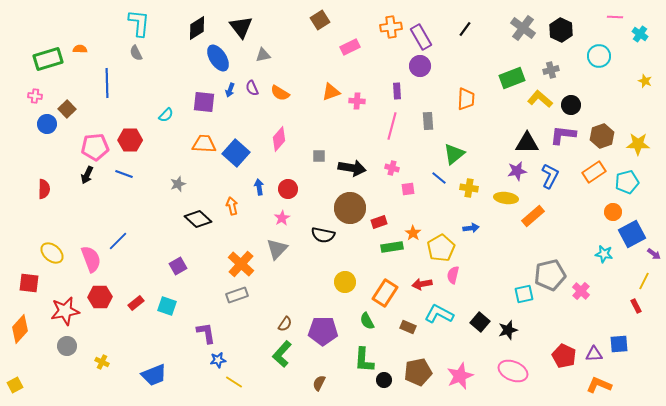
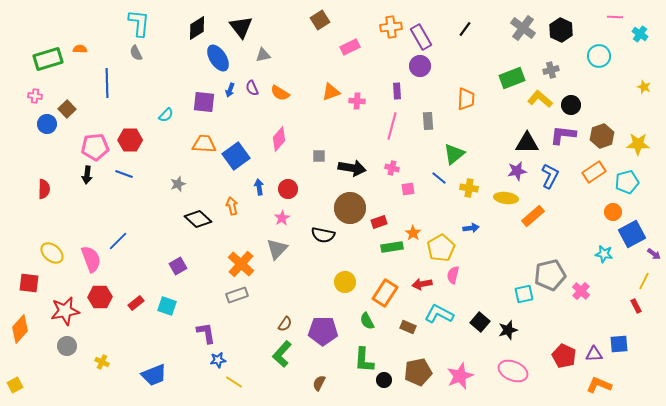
yellow star at (645, 81): moved 1 px left, 6 px down
blue square at (236, 153): moved 3 px down; rotated 12 degrees clockwise
black arrow at (87, 175): rotated 18 degrees counterclockwise
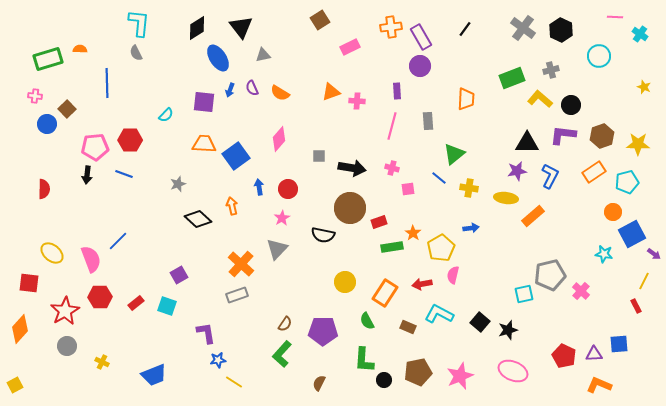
purple square at (178, 266): moved 1 px right, 9 px down
red star at (65, 311): rotated 20 degrees counterclockwise
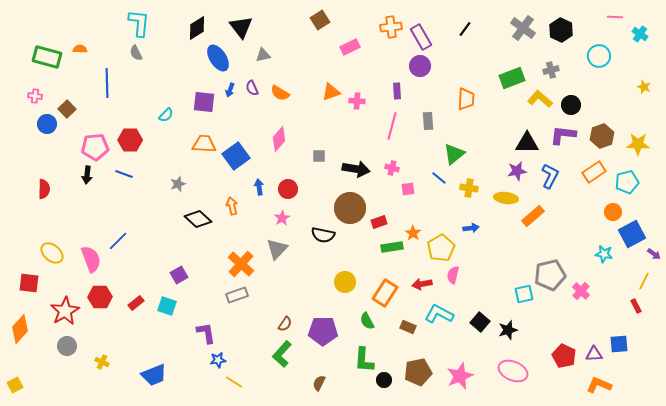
green rectangle at (48, 59): moved 1 px left, 2 px up; rotated 32 degrees clockwise
black arrow at (352, 168): moved 4 px right, 1 px down
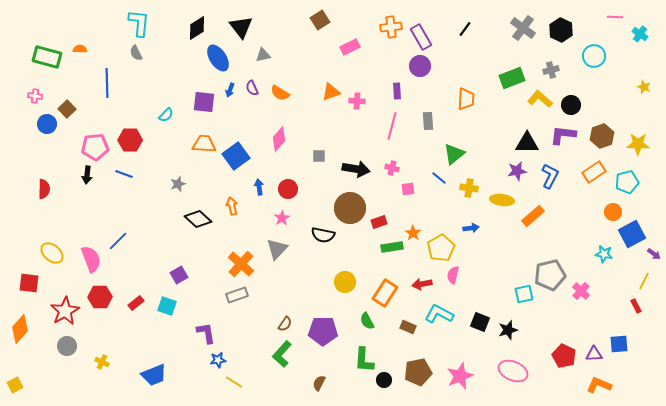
cyan circle at (599, 56): moved 5 px left
yellow ellipse at (506, 198): moved 4 px left, 2 px down
black square at (480, 322): rotated 18 degrees counterclockwise
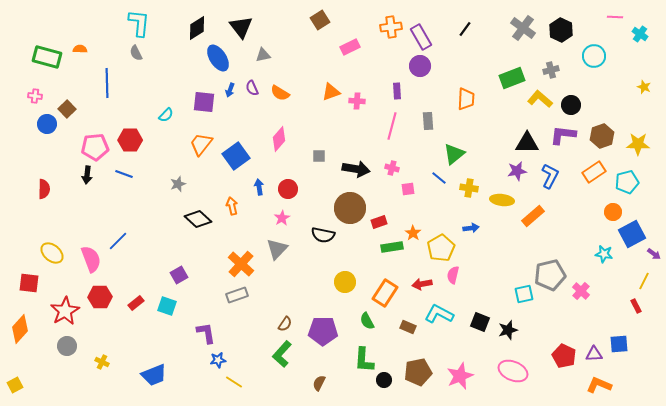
orange trapezoid at (204, 144): moved 3 px left; rotated 55 degrees counterclockwise
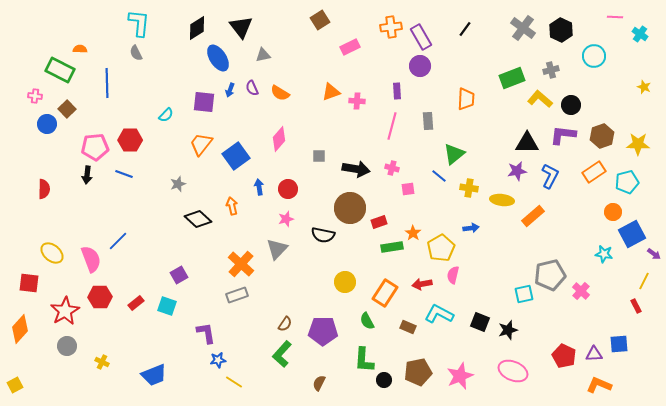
green rectangle at (47, 57): moved 13 px right, 13 px down; rotated 12 degrees clockwise
blue line at (439, 178): moved 2 px up
pink star at (282, 218): moved 4 px right, 1 px down; rotated 14 degrees clockwise
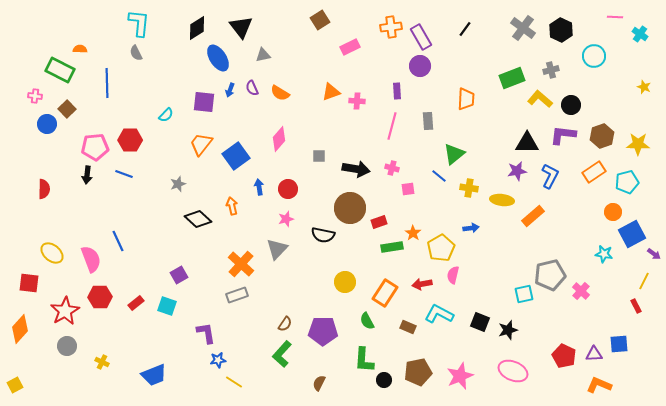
blue line at (118, 241): rotated 70 degrees counterclockwise
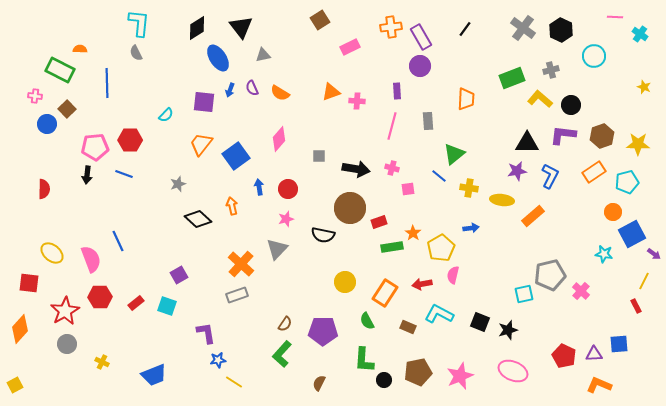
gray circle at (67, 346): moved 2 px up
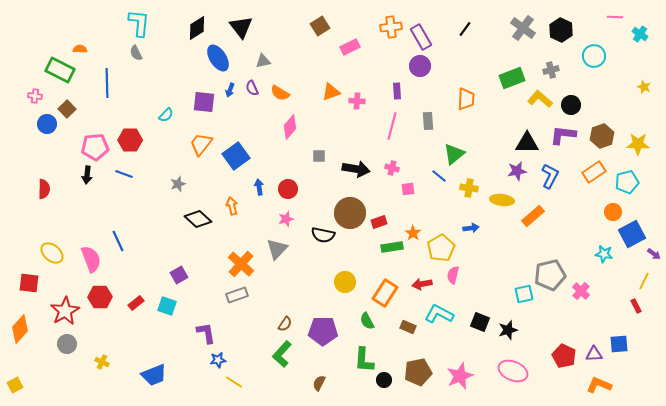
brown square at (320, 20): moved 6 px down
gray triangle at (263, 55): moved 6 px down
pink diamond at (279, 139): moved 11 px right, 12 px up
brown circle at (350, 208): moved 5 px down
